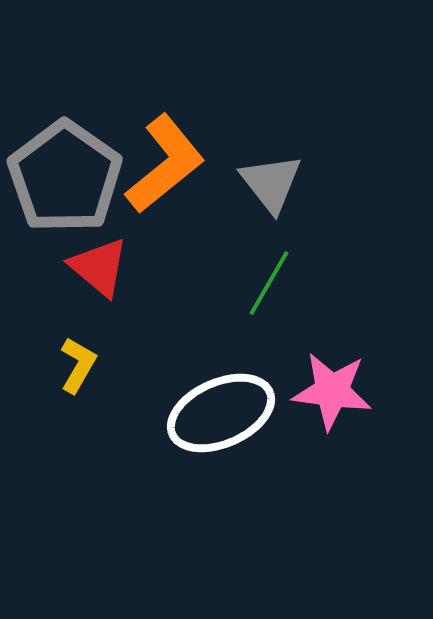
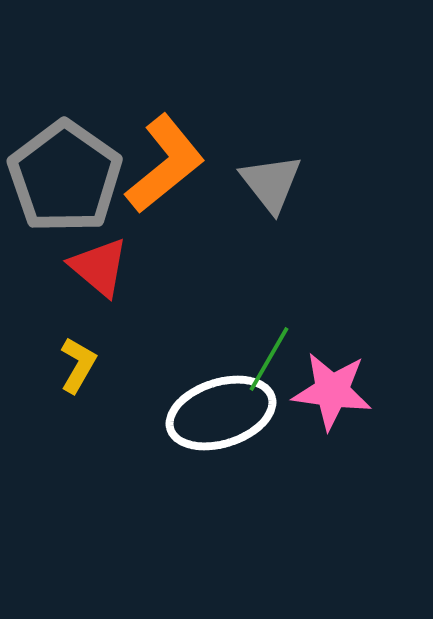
green line: moved 76 px down
white ellipse: rotated 6 degrees clockwise
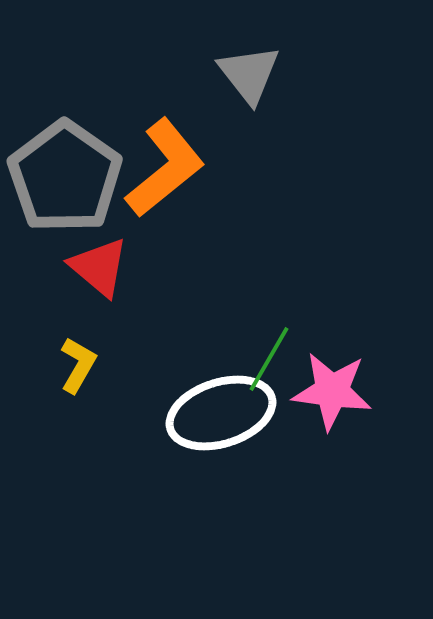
orange L-shape: moved 4 px down
gray triangle: moved 22 px left, 109 px up
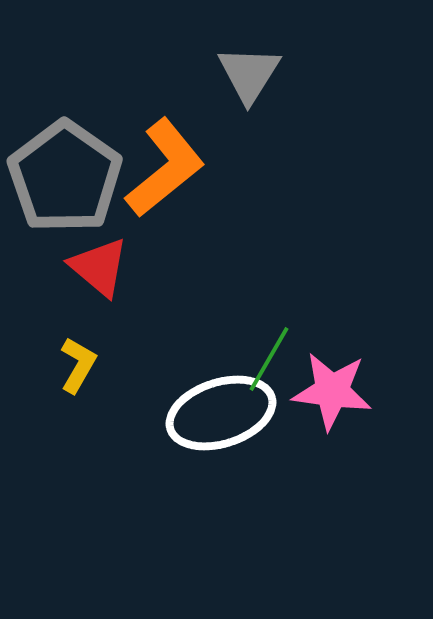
gray triangle: rotated 10 degrees clockwise
